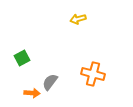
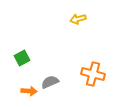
gray semicircle: rotated 30 degrees clockwise
orange arrow: moved 3 px left, 2 px up
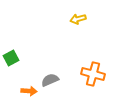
green square: moved 11 px left
gray semicircle: moved 2 px up
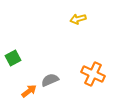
green square: moved 2 px right
orange cross: rotated 10 degrees clockwise
orange arrow: rotated 42 degrees counterclockwise
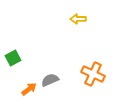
yellow arrow: rotated 14 degrees clockwise
orange arrow: moved 2 px up
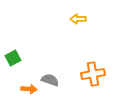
orange cross: rotated 35 degrees counterclockwise
gray semicircle: rotated 42 degrees clockwise
orange arrow: rotated 42 degrees clockwise
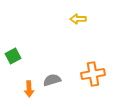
green square: moved 2 px up
gray semicircle: moved 2 px right; rotated 36 degrees counterclockwise
orange arrow: rotated 84 degrees clockwise
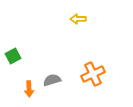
orange cross: rotated 15 degrees counterclockwise
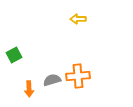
green square: moved 1 px right, 1 px up
orange cross: moved 15 px left, 2 px down; rotated 20 degrees clockwise
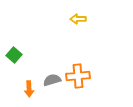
green square: rotated 21 degrees counterclockwise
